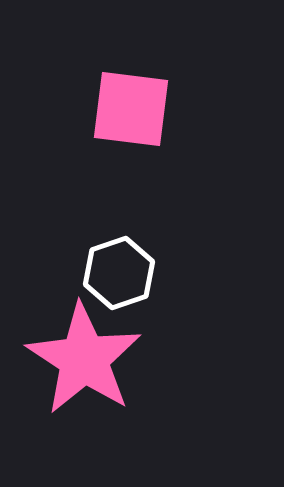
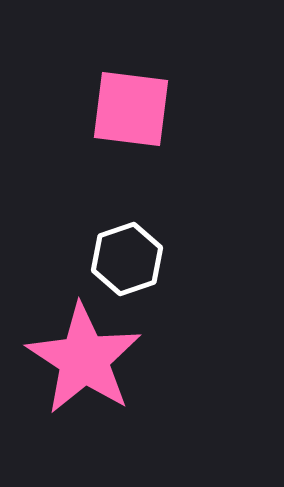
white hexagon: moved 8 px right, 14 px up
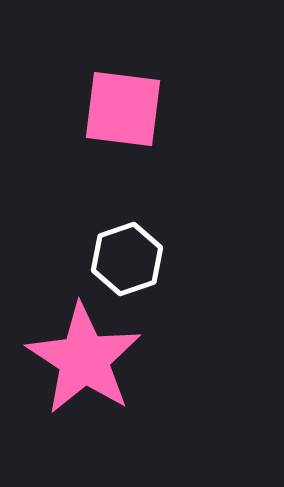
pink square: moved 8 px left
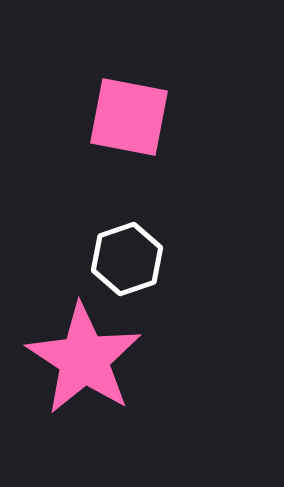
pink square: moved 6 px right, 8 px down; rotated 4 degrees clockwise
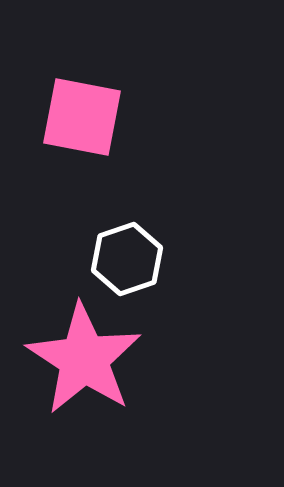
pink square: moved 47 px left
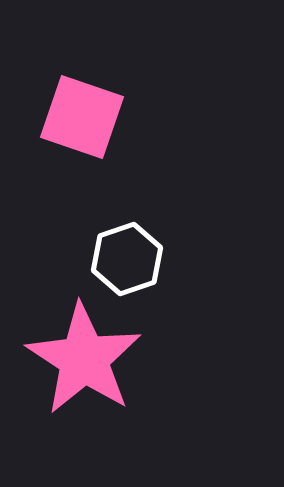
pink square: rotated 8 degrees clockwise
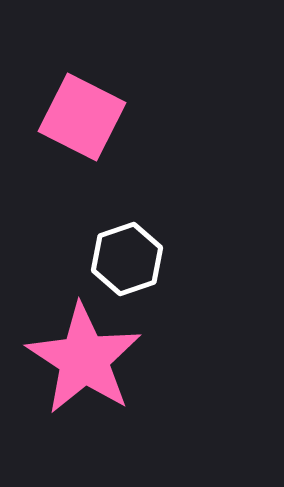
pink square: rotated 8 degrees clockwise
